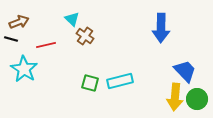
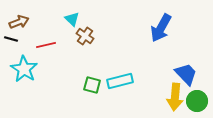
blue arrow: rotated 28 degrees clockwise
blue trapezoid: moved 1 px right, 3 px down
green square: moved 2 px right, 2 px down
green circle: moved 2 px down
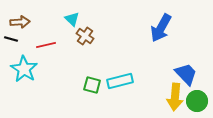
brown arrow: moved 1 px right; rotated 18 degrees clockwise
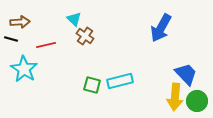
cyan triangle: moved 2 px right
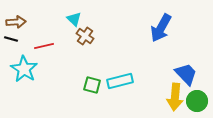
brown arrow: moved 4 px left
red line: moved 2 px left, 1 px down
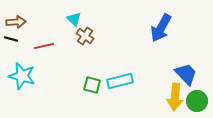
cyan star: moved 2 px left, 7 px down; rotated 16 degrees counterclockwise
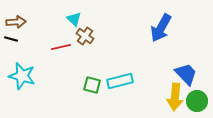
red line: moved 17 px right, 1 px down
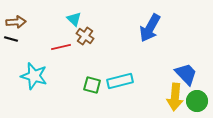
blue arrow: moved 11 px left
cyan star: moved 12 px right
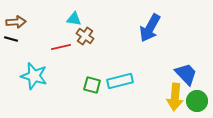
cyan triangle: rotated 35 degrees counterclockwise
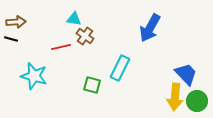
cyan rectangle: moved 13 px up; rotated 50 degrees counterclockwise
